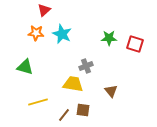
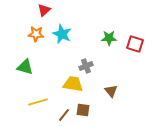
orange star: moved 1 px down
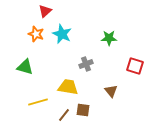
red triangle: moved 1 px right, 1 px down
orange star: rotated 14 degrees clockwise
red square: moved 22 px down
gray cross: moved 2 px up
yellow trapezoid: moved 5 px left, 3 px down
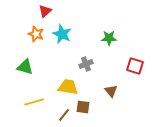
yellow line: moved 4 px left
brown square: moved 3 px up
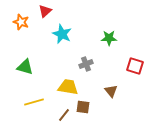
orange star: moved 15 px left, 12 px up
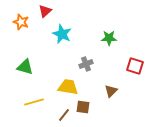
brown triangle: rotated 24 degrees clockwise
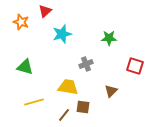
cyan star: rotated 30 degrees clockwise
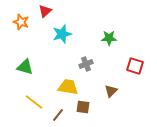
yellow line: rotated 54 degrees clockwise
brown line: moved 6 px left
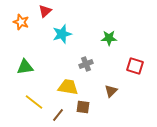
green triangle: rotated 24 degrees counterclockwise
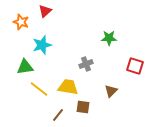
cyan star: moved 20 px left, 11 px down
yellow line: moved 5 px right, 13 px up
